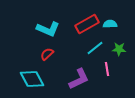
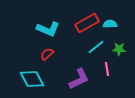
red rectangle: moved 1 px up
cyan line: moved 1 px right, 1 px up
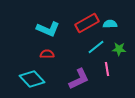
red semicircle: rotated 40 degrees clockwise
cyan diamond: rotated 15 degrees counterclockwise
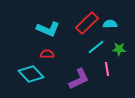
red rectangle: rotated 15 degrees counterclockwise
cyan diamond: moved 1 px left, 5 px up
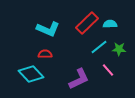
cyan line: moved 3 px right
red semicircle: moved 2 px left
pink line: moved 1 px right, 1 px down; rotated 32 degrees counterclockwise
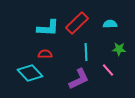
red rectangle: moved 10 px left
cyan L-shape: moved 1 px up; rotated 20 degrees counterclockwise
cyan line: moved 13 px left, 5 px down; rotated 54 degrees counterclockwise
cyan diamond: moved 1 px left, 1 px up
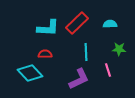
pink line: rotated 24 degrees clockwise
